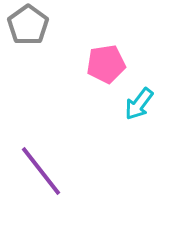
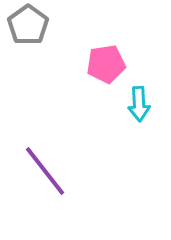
cyan arrow: rotated 40 degrees counterclockwise
purple line: moved 4 px right
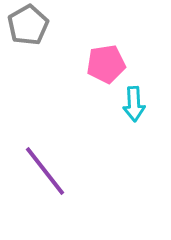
gray pentagon: rotated 6 degrees clockwise
cyan arrow: moved 5 px left
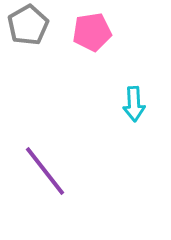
pink pentagon: moved 14 px left, 32 px up
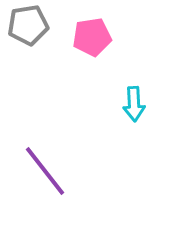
gray pentagon: rotated 21 degrees clockwise
pink pentagon: moved 5 px down
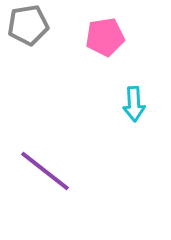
pink pentagon: moved 13 px right
purple line: rotated 14 degrees counterclockwise
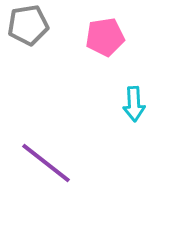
purple line: moved 1 px right, 8 px up
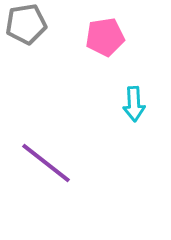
gray pentagon: moved 2 px left, 1 px up
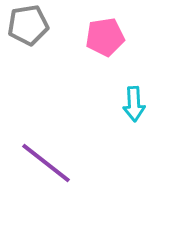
gray pentagon: moved 2 px right, 1 px down
